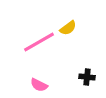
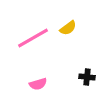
pink line: moved 6 px left, 4 px up
pink semicircle: moved 1 px left, 1 px up; rotated 42 degrees counterclockwise
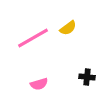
pink semicircle: moved 1 px right
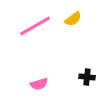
yellow semicircle: moved 5 px right, 9 px up
pink line: moved 2 px right, 12 px up
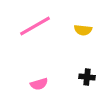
yellow semicircle: moved 10 px right, 11 px down; rotated 42 degrees clockwise
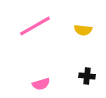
black cross: moved 1 px up
pink semicircle: moved 2 px right
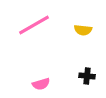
pink line: moved 1 px left, 1 px up
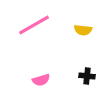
pink semicircle: moved 4 px up
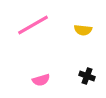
pink line: moved 1 px left
black cross: rotated 14 degrees clockwise
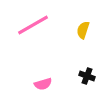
yellow semicircle: rotated 102 degrees clockwise
pink semicircle: moved 2 px right, 4 px down
